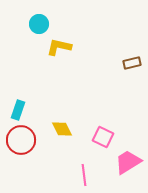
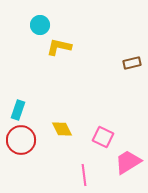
cyan circle: moved 1 px right, 1 px down
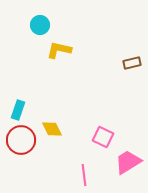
yellow L-shape: moved 3 px down
yellow diamond: moved 10 px left
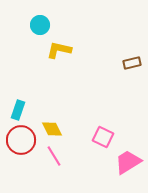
pink line: moved 30 px left, 19 px up; rotated 25 degrees counterclockwise
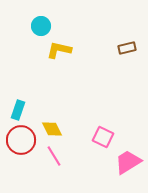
cyan circle: moved 1 px right, 1 px down
brown rectangle: moved 5 px left, 15 px up
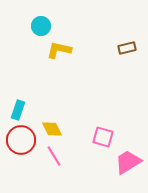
pink square: rotated 10 degrees counterclockwise
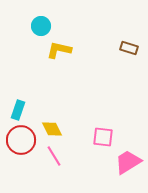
brown rectangle: moved 2 px right; rotated 30 degrees clockwise
pink square: rotated 10 degrees counterclockwise
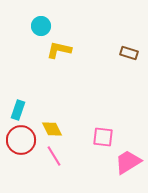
brown rectangle: moved 5 px down
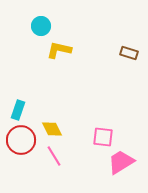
pink trapezoid: moved 7 px left
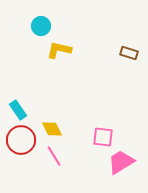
cyan rectangle: rotated 54 degrees counterclockwise
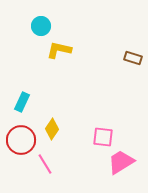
brown rectangle: moved 4 px right, 5 px down
cyan rectangle: moved 4 px right, 8 px up; rotated 60 degrees clockwise
yellow diamond: rotated 60 degrees clockwise
pink line: moved 9 px left, 8 px down
